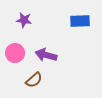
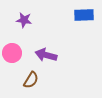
blue rectangle: moved 4 px right, 6 px up
pink circle: moved 3 px left
brown semicircle: moved 3 px left; rotated 18 degrees counterclockwise
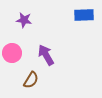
purple arrow: rotated 45 degrees clockwise
